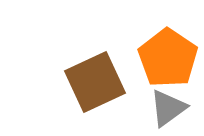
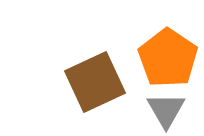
gray triangle: moved 2 px left, 2 px down; rotated 24 degrees counterclockwise
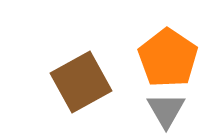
brown square: moved 14 px left; rotated 4 degrees counterclockwise
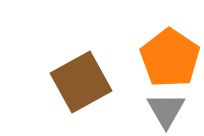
orange pentagon: moved 2 px right
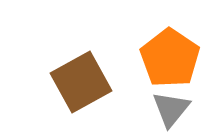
gray triangle: moved 5 px right, 1 px up; rotated 9 degrees clockwise
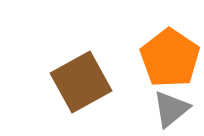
gray triangle: rotated 12 degrees clockwise
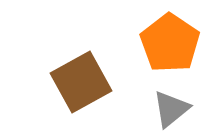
orange pentagon: moved 15 px up
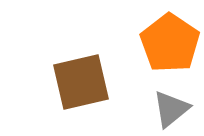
brown square: rotated 16 degrees clockwise
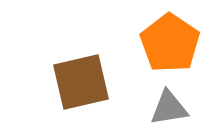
gray triangle: moved 2 px left, 1 px up; rotated 30 degrees clockwise
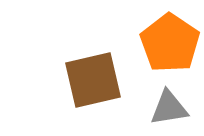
brown square: moved 12 px right, 2 px up
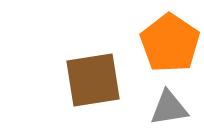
brown square: rotated 4 degrees clockwise
